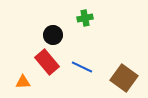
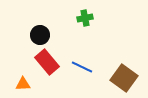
black circle: moved 13 px left
orange triangle: moved 2 px down
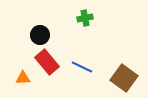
orange triangle: moved 6 px up
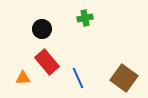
black circle: moved 2 px right, 6 px up
blue line: moved 4 px left, 11 px down; rotated 40 degrees clockwise
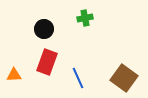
black circle: moved 2 px right
red rectangle: rotated 60 degrees clockwise
orange triangle: moved 9 px left, 3 px up
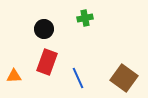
orange triangle: moved 1 px down
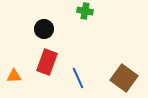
green cross: moved 7 px up; rotated 21 degrees clockwise
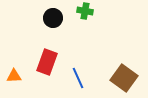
black circle: moved 9 px right, 11 px up
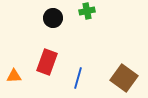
green cross: moved 2 px right; rotated 21 degrees counterclockwise
blue line: rotated 40 degrees clockwise
